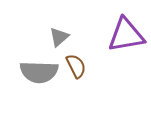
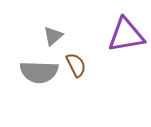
gray triangle: moved 6 px left, 1 px up
brown semicircle: moved 1 px up
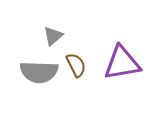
purple triangle: moved 4 px left, 28 px down
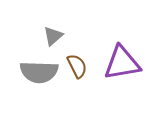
brown semicircle: moved 1 px right, 1 px down
